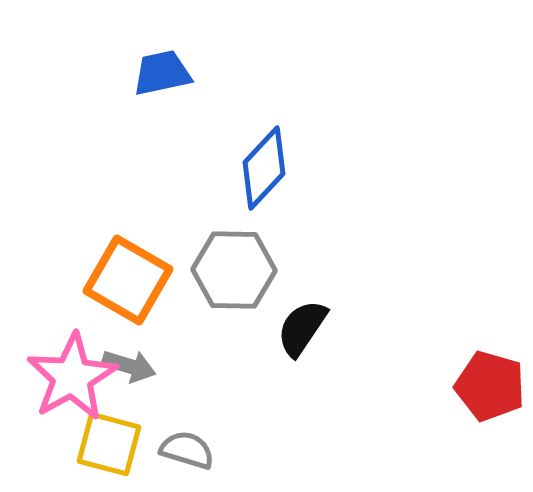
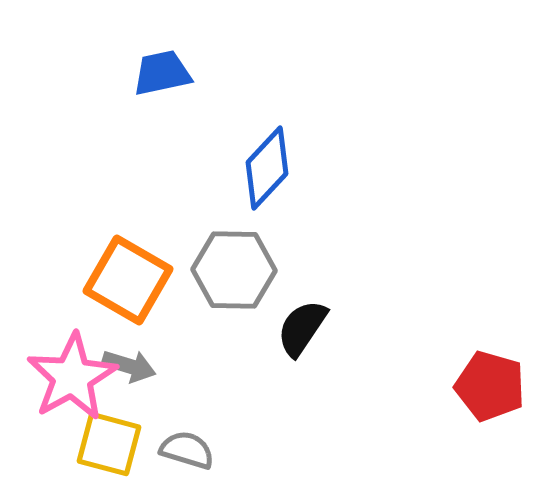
blue diamond: moved 3 px right
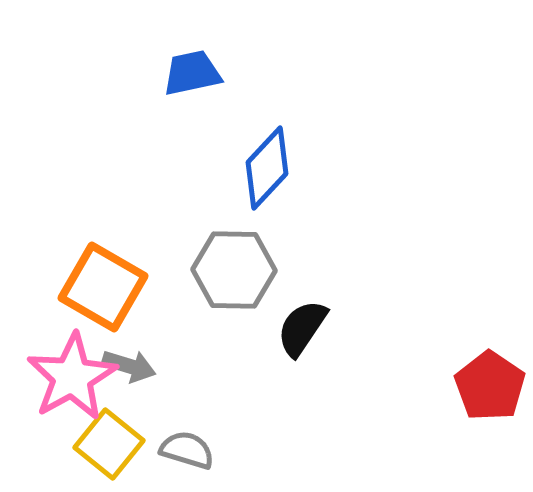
blue trapezoid: moved 30 px right
orange square: moved 25 px left, 7 px down
red pentagon: rotated 18 degrees clockwise
yellow square: rotated 24 degrees clockwise
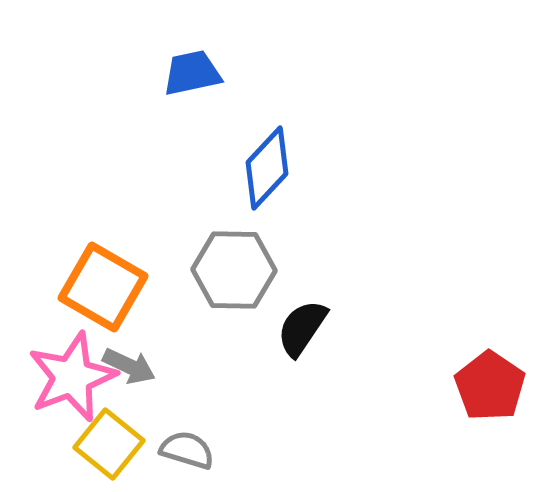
gray arrow: rotated 8 degrees clockwise
pink star: rotated 8 degrees clockwise
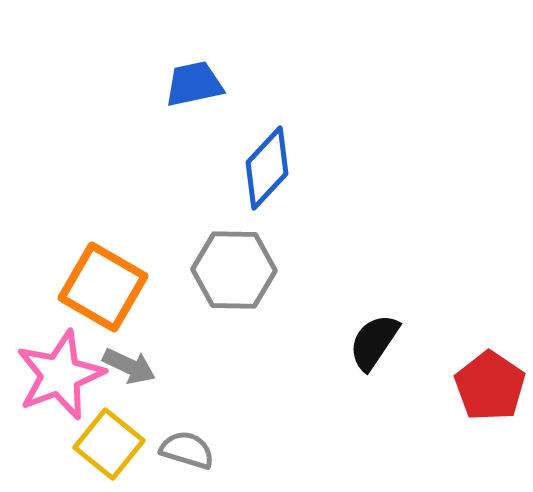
blue trapezoid: moved 2 px right, 11 px down
black semicircle: moved 72 px right, 14 px down
pink star: moved 12 px left, 2 px up
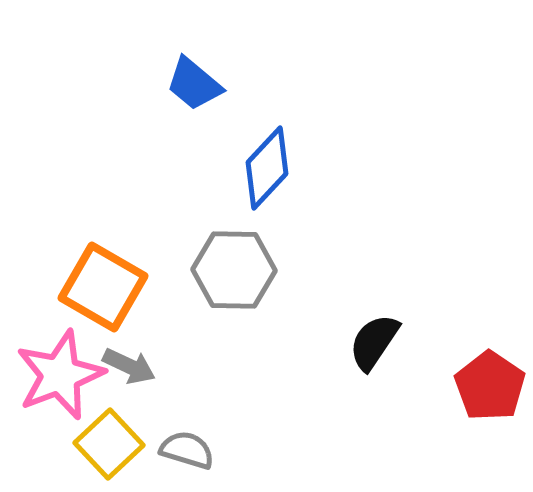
blue trapezoid: rotated 128 degrees counterclockwise
yellow square: rotated 8 degrees clockwise
